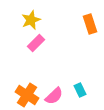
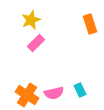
pink semicircle: moved 3 px up; rotated 30 degrees clockwise
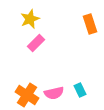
yellow star: moved 1 px left, 1 px up
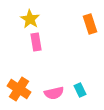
yellow star: rotated 18 degrees counterclockwise
pink rectangle: moved 1 px up; rotated 54 degrees counterclockwise
orange cross: moved 8 px left, 6 px up
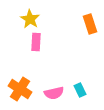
pink rectangle: rotated 12 degrees clockwise
orange cross: moved 1 px right
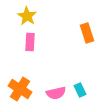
yellow star: moved 3 px left, 3 px up
orange rectangle: moved 3 px left, 9 px down
pink rectangle: moved 6 px left
pink semicircle: moved 2 px right
